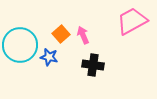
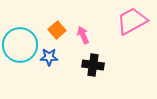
orange square: moved 4 px left, 4 px up
blue star: rotated 12 degrees counterclockwise
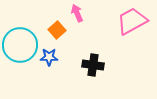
pink arrow: moved 6 px left, 22 px up
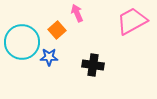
cyan circle: moved 2 px right, 3 px up
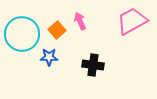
pink arrow: moved 3 px right, 8 px down
cyan circle: moved 8 px up
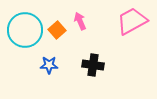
cyan circle: moved 3 px right, 4 px up
blue star: moved 8 px down
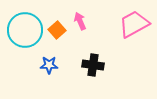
pink trapezoid: moved 2 px right, 3 px down
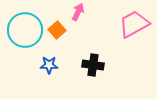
pink arrow: moved 2 px left, 9 px up; rotated 48 degrees clockwise
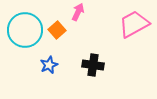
blue star: rotated 24 degrees counterclockwise
